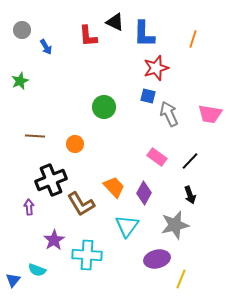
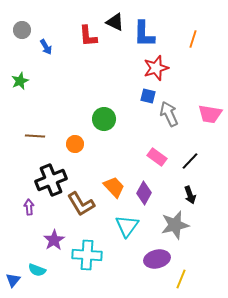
green circle: moved 12 px down
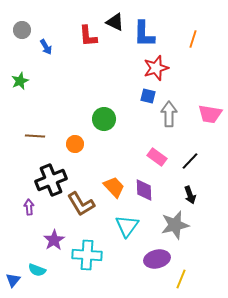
gray arrow: rotated 25 degrees clockwise
purple diamond: moved 3 px up; rotated 30 degrees counterclockwise
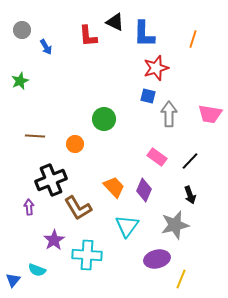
purple diamond: rotated 25 degrees clockwise
brown L-shape: moved 3 px left, 4 px down
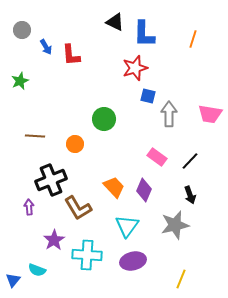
red L-shape: moved 17 px left, 19 px down
red star: moved 21 px left
purple ellipse: moved 24 px left, 2 px down
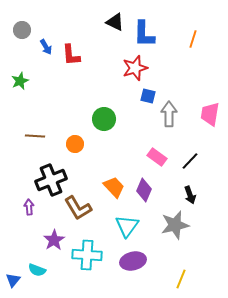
pink trapezoid: rotated 90 degrees clockwise
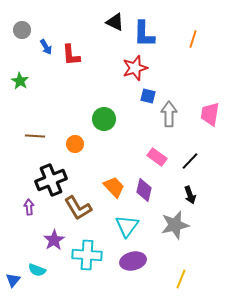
green star: rotated 18 degrees counterclockwise
purple diamond: rotated 10 degrees counterclockwise
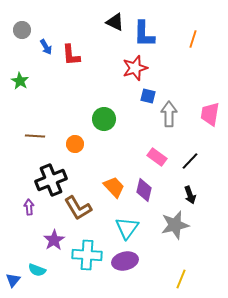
cyan triangle: moved 2 px down
purple ellipse: moved 8 px left
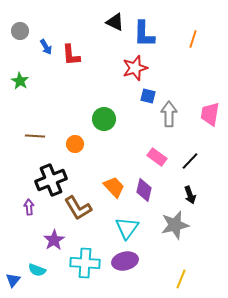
gray circle: moved 2 px left, 1 px down
cyan cross: moved 2 px left, 8 px down
